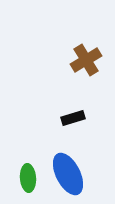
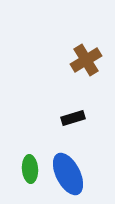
green ellipse: moved 2 px right, 9 px up
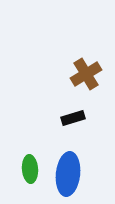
brown cross: moved 14 px down
blue ellipse: rotated 33 degrees clockwise
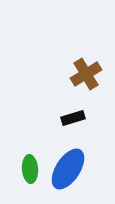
blue ellipse: moved 5 px up; rotated 27 degrees clockwise
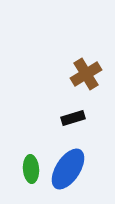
green ellipse: moved 1 px right
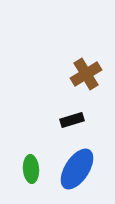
black rectangle: moved 1 px left, 2 px down
blue ellipse: moved 9 px right
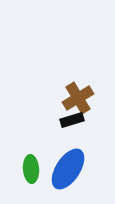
brown cross: moved 8 px left, 24 px down
blue ellipse: moved 9 px left
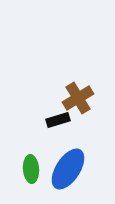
black rectangle: moved 14 px left
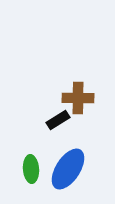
brown cross: rotated 32 degrees clockwise
black rectangle: rotated 15 degrees counterclockwise
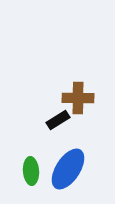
green ellipse: moved 2 px down
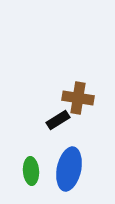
brown cross: rotated 8 degrees clockwise
blue ellipse: moved 1 px right; rotated 21 degrees counterclockwise
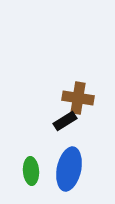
black rectangle: moved 7 px right, 1 px down
